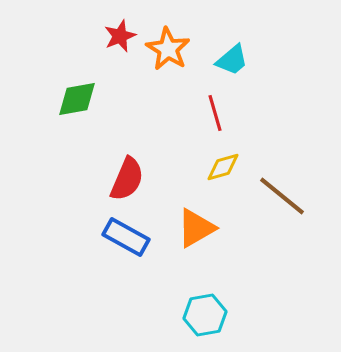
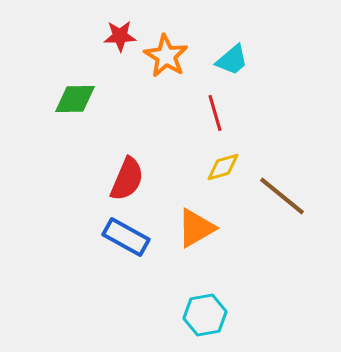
red star: rotated 20 degrees clockwise
orange star: moved 2 px left, 7 px down
green diamond: moved 2 px left; rotated 9 degrees clockwise
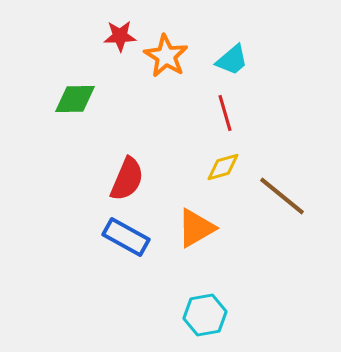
red line: moved 10 px right
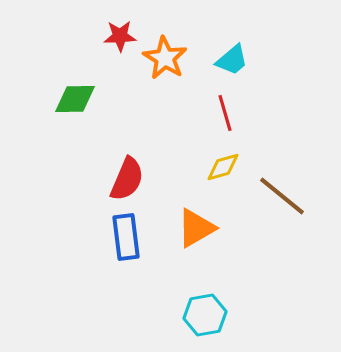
orange star: moved 1 px left, 2 px down
blue rectangle: rotated 54 degrees clockwise
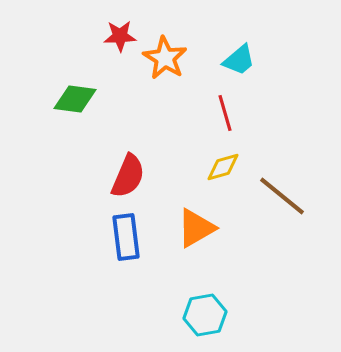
cyan trapezoid: moved 7 px right
green diamond: rotated 9 degrees clockwise
red semicircle: moved 1 px right, 3 px up
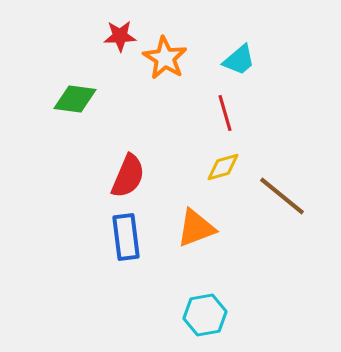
orange triangle: rotated 9 degrees clockwise
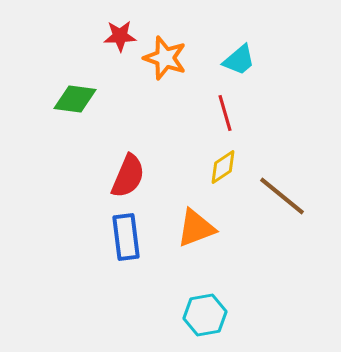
orange star: rotated 12 degrees counterclockwise
yellow diamond: rotated 18 degrees counterclockwise
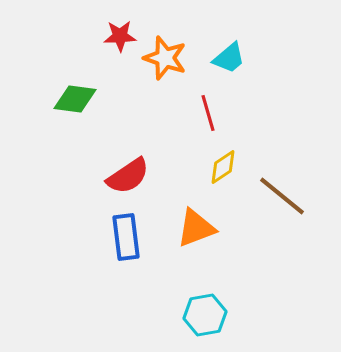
cyan trapezoid: moved 10 px left, 2 px up
red line: moved 17 px left
red semicircle: rotated 33 degrees clockwise
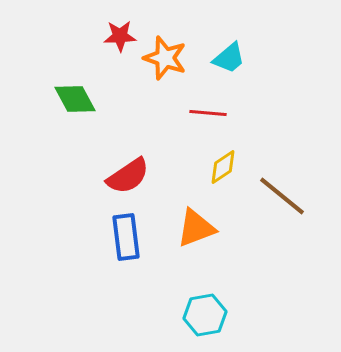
green diamond: rotated 54 degrees clockwise
red line: rotated 69 degrees counterclockwise
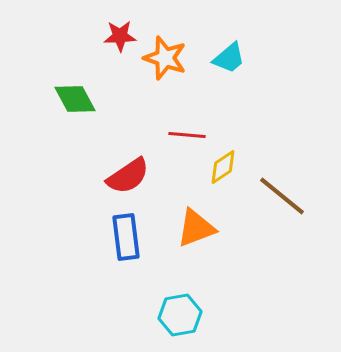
red line: moved 21 px left, 22 px down
cyan hexagon: moved 25 px left
